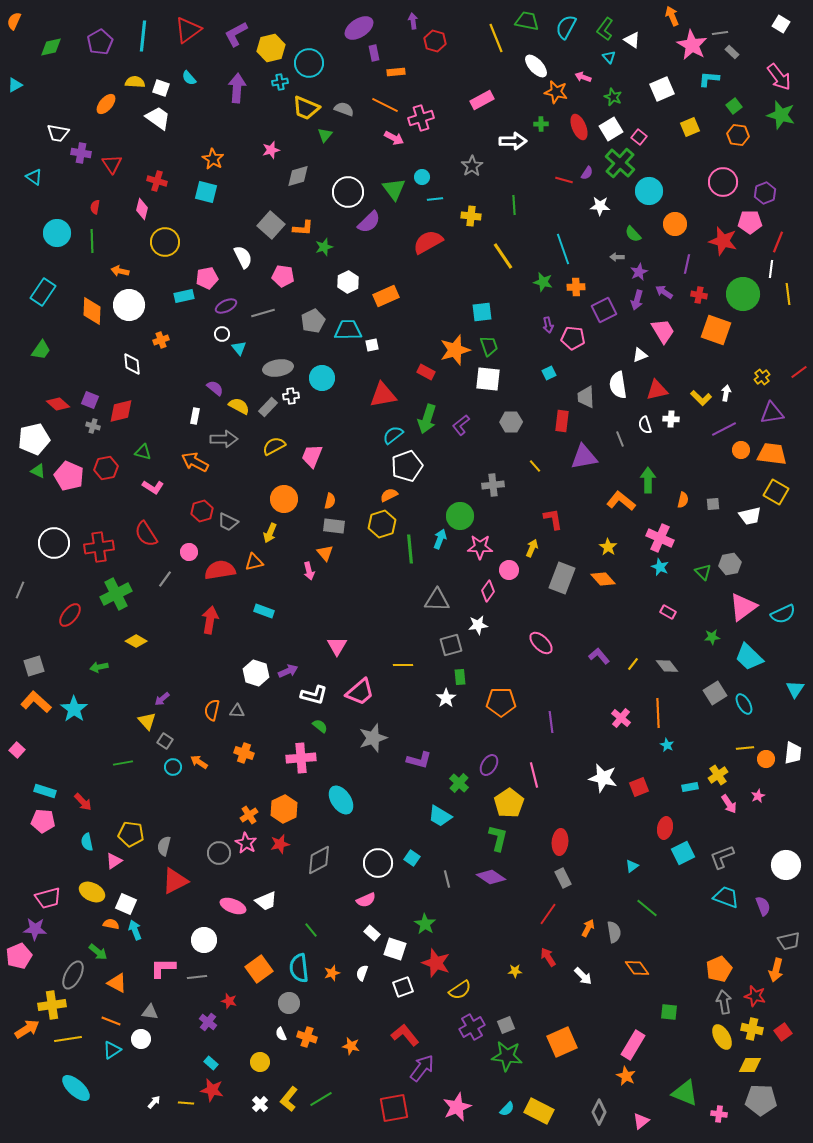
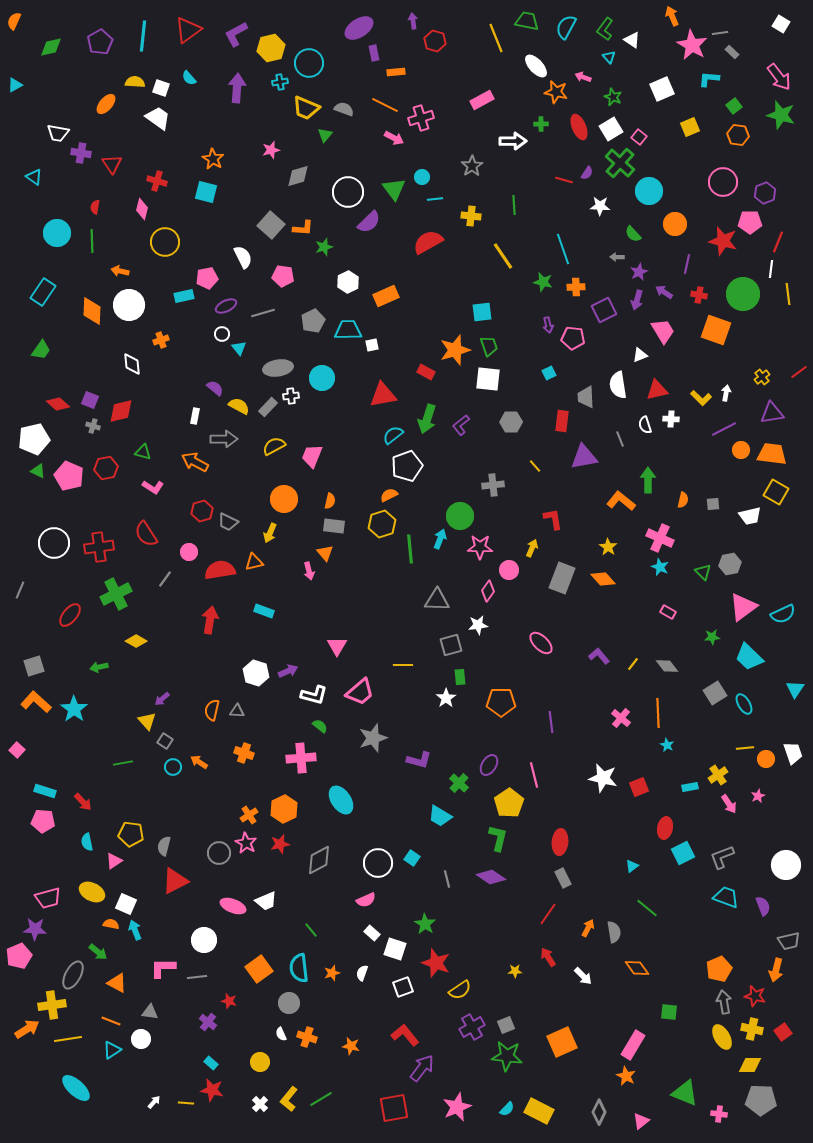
white trapezoid at (793, 753): rotated 25 degrees counterclockwise
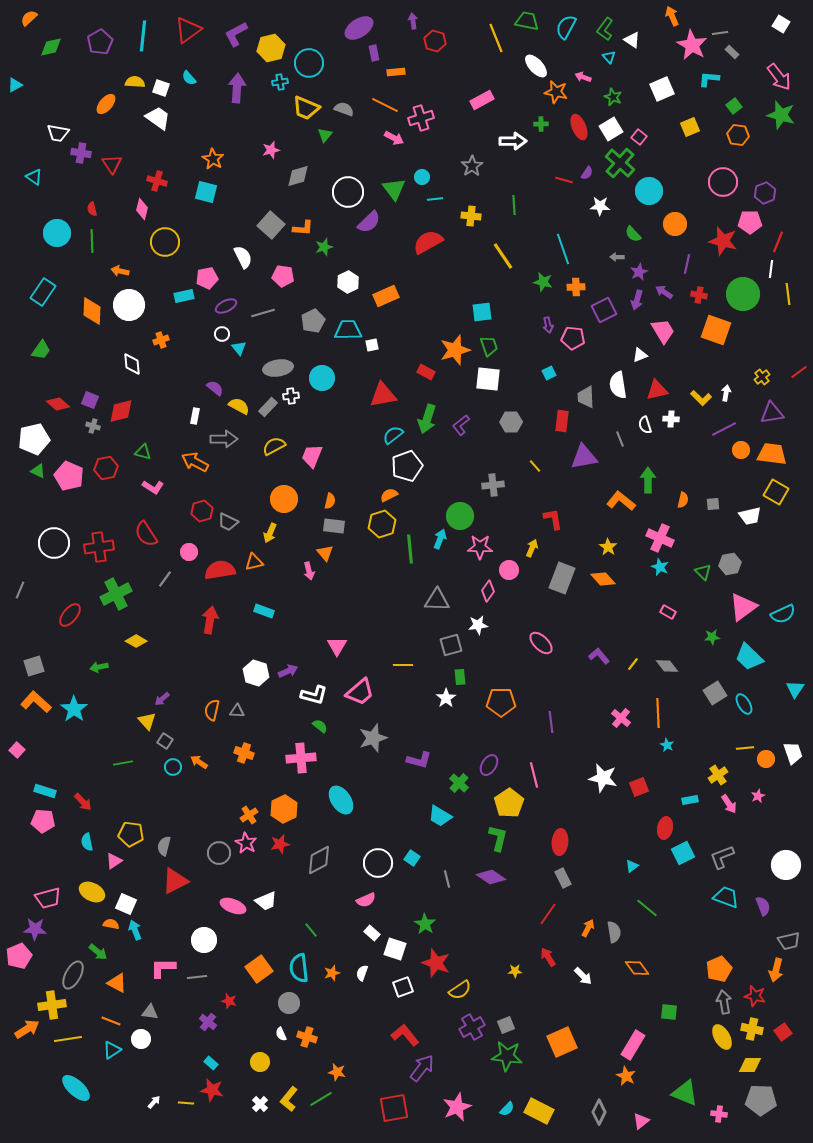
orange semicircle at (14, 21): moved 15 px right, 3 px up; rotated 24 degrees clockwise
red semicircle at (95, 207): moved 3 px left, 2 px down; rotated 24 degrees counterclockwise
cyan rectangle at (690, 787): moved 13 px down
orange star at (351, 1046): moved 14 px left, 26 px down
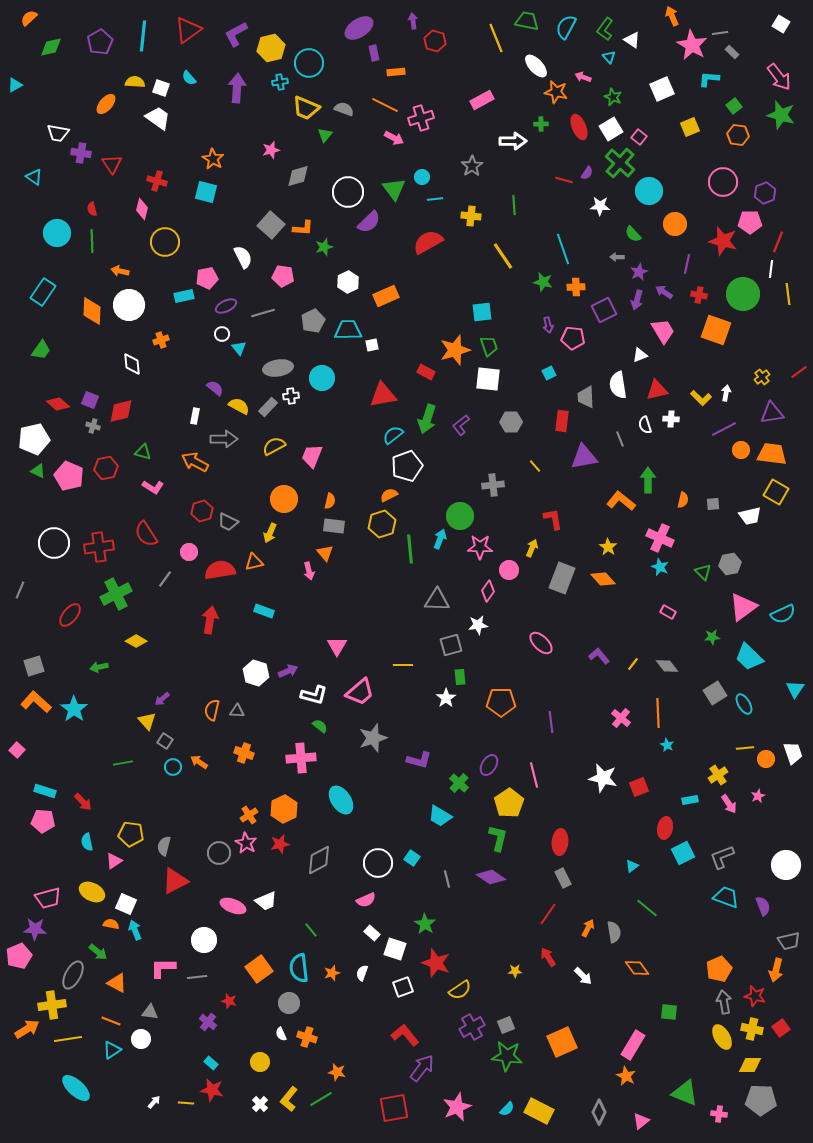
red square at (783, 1032): moved 2 px left, 4 px up
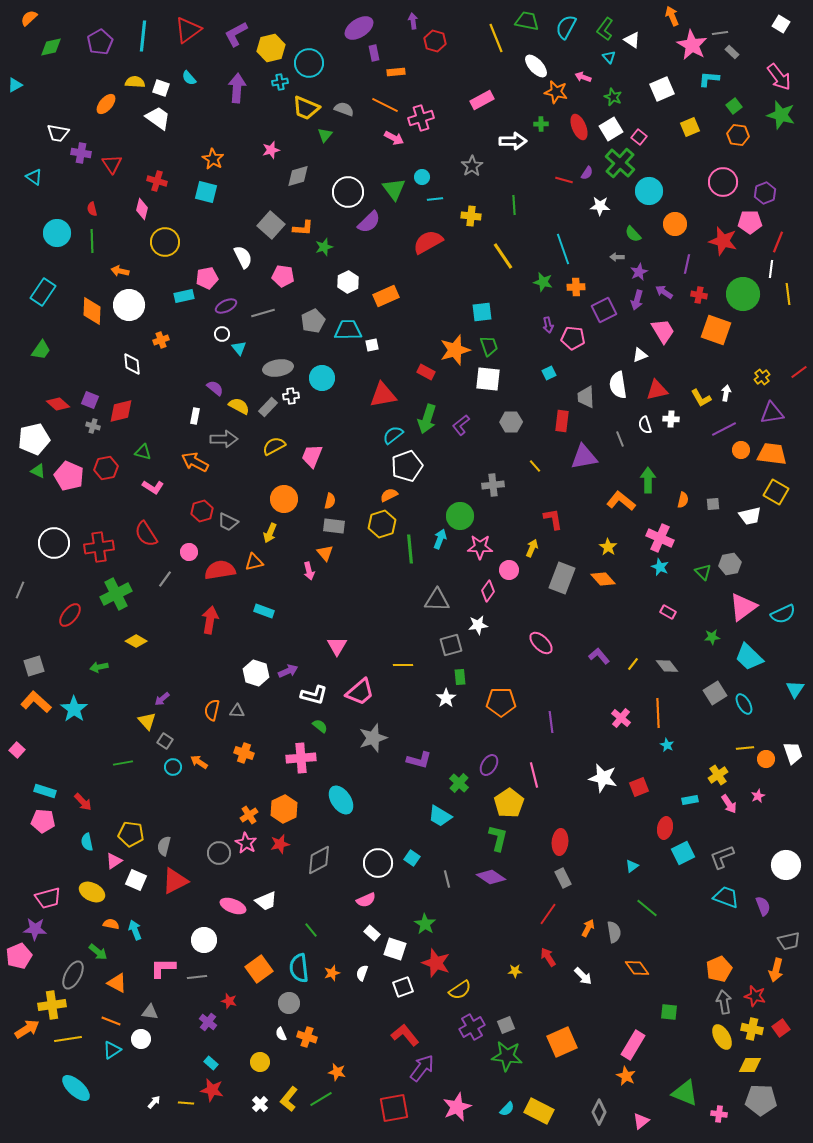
yellow L-shape at (701, 398): rotated 15 degrees clockwise
white square at (126, 904): moved 10 px right, 24 px up
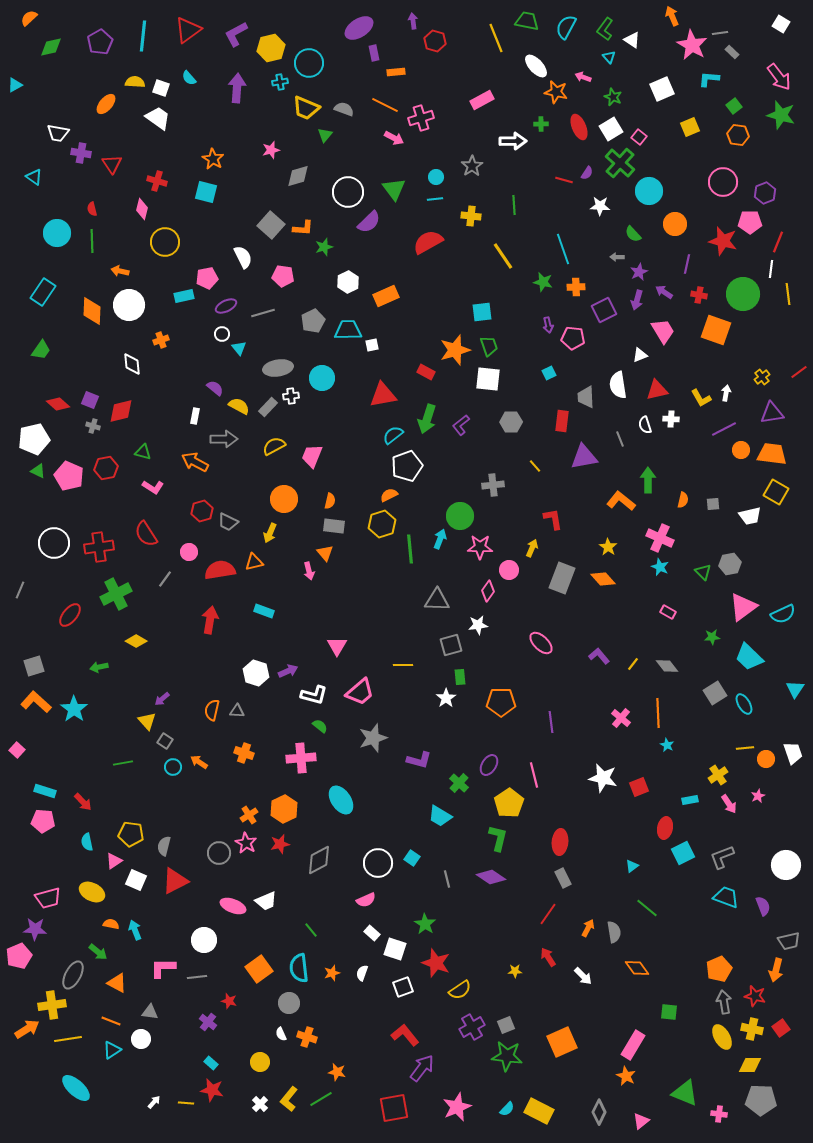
cyan circle at (422, 177): moved 14 px right
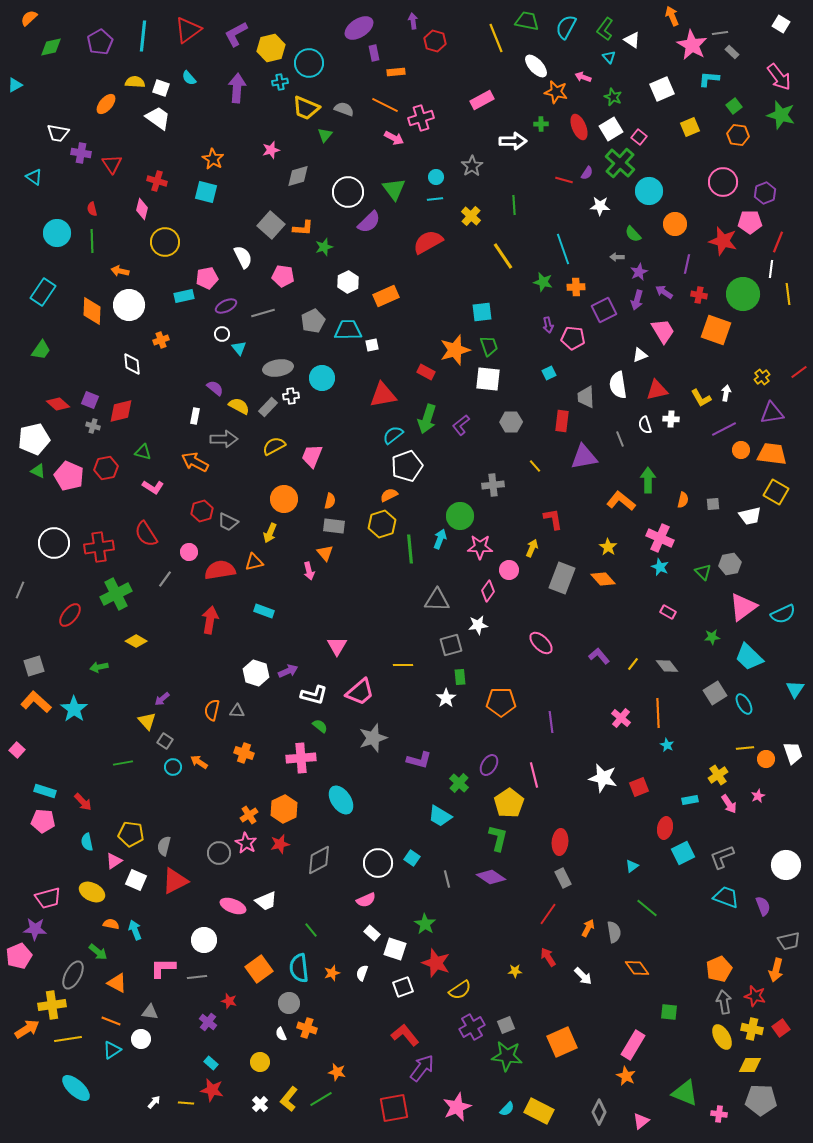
yellow cross at (471, 216): rotated 36 degrees clockwise
orange cross at (307, 1037): moved 9 px up
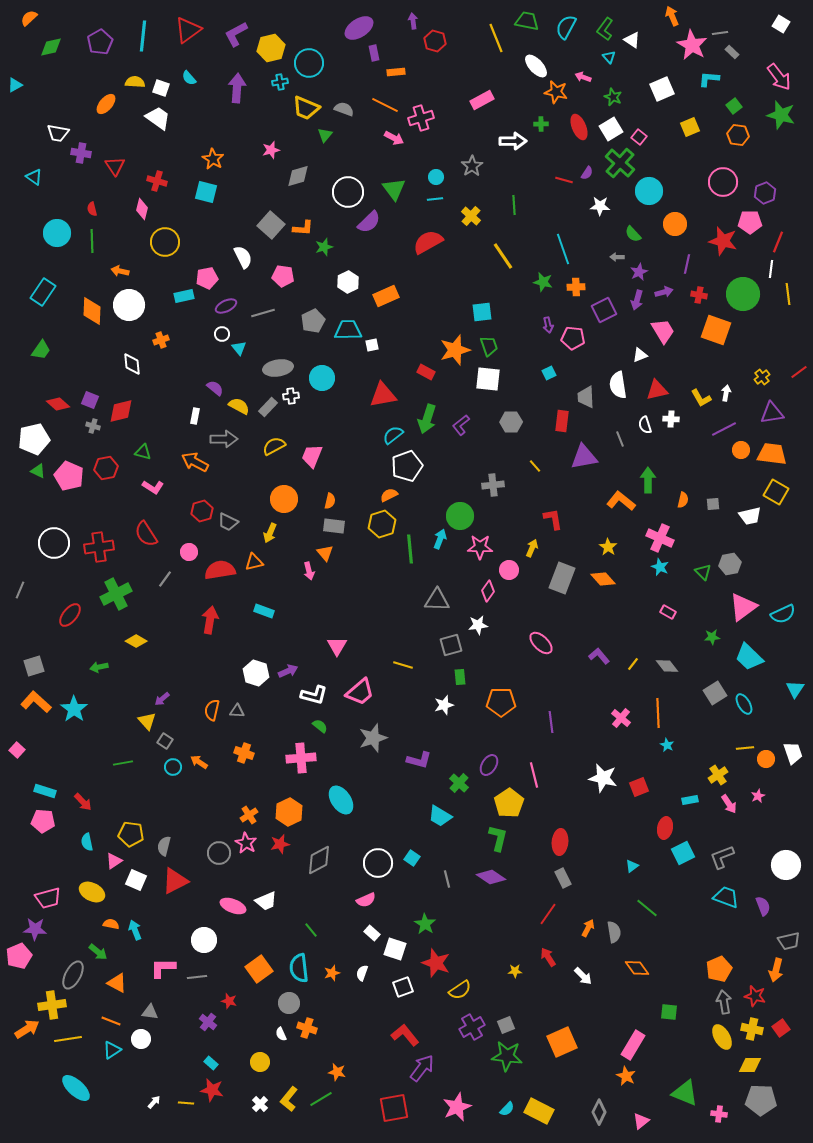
red triangle at (112, 164): moved 3 px right, 2 px down
purple arrow at (664, 292): rotated 132 degrees clockwise
yellow line at (403, 665): rotated 18 degrees clockwise
white star at (446, 698): moved 2 px left, 7 px down; rotated 18 degrees clockwise
orange hexagon at (284, 809): moved 5 px right, 3 px down
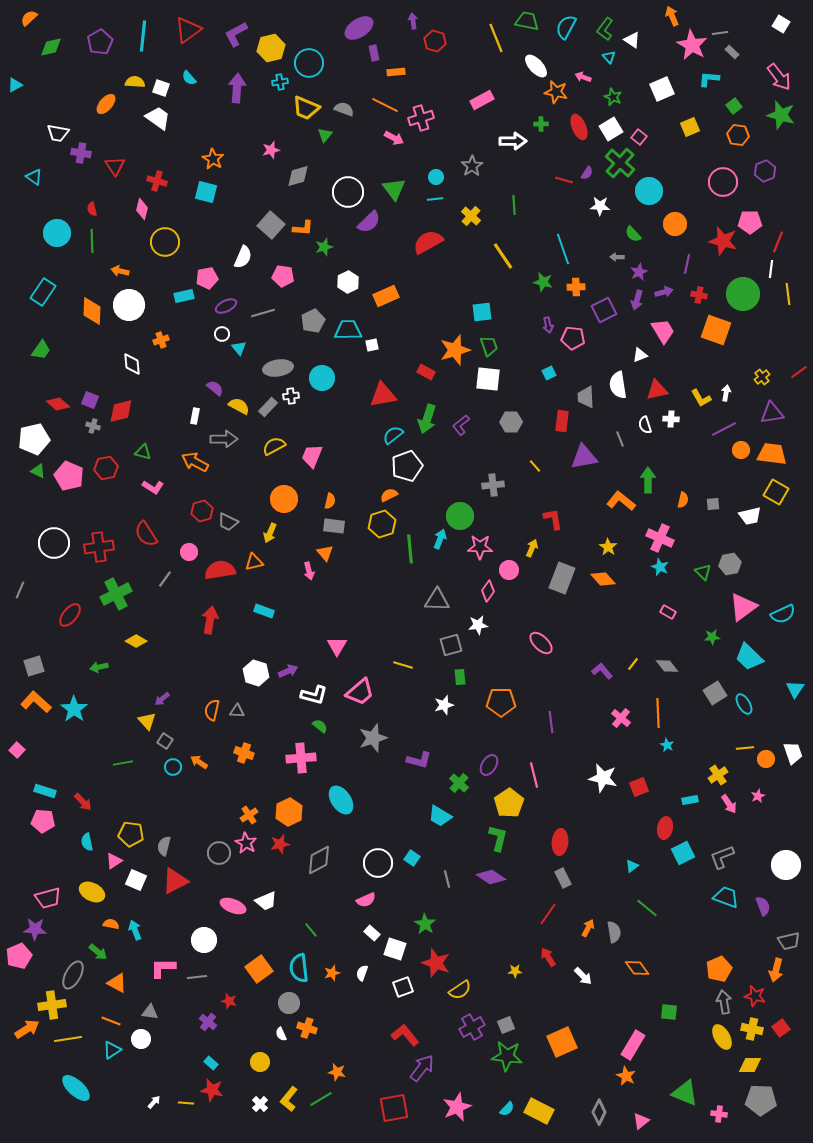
purple hexagon at (765, 193): moved 22 px up
white semicircle at (243, 257): rotated 50 degrees clockwise
purple L-shape at (599, 656): moved 3 px right, 15 px down
